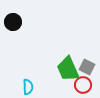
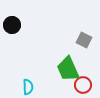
black circle: moved 1 px left, 3 px down
gray square: moved 3 px left, 27 px up
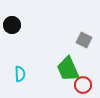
cyan semicircle: moved 8 px left, 13 px up
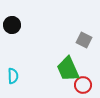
cyan semicircle: moved 7 px left, 2 px down
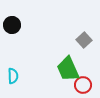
gray square: rotated 21 degrees clockwise
